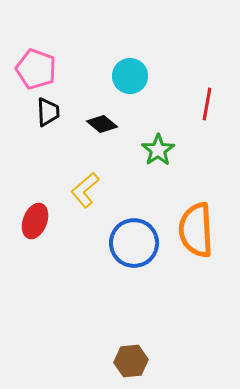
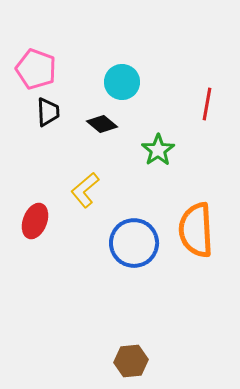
cyan circle: moved 8 px left, 6 px down
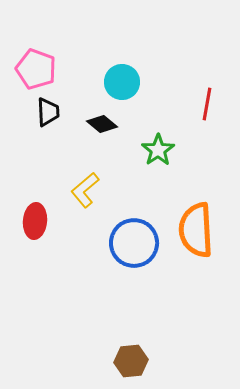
red ellipse: rotated 16 degrees counterclockwise
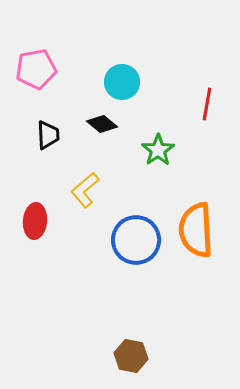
pink pentagon: rotated 30 degrees counterclockwise
black trapezoid: moved 23 px down
blue circle: moved 2 px right, 3 px up
brown hexagon: moved 5 px up; rotated 16 degrees clockwise
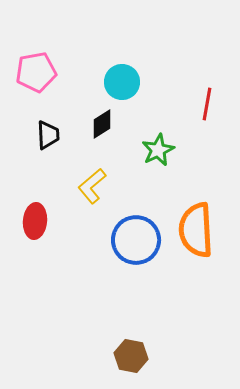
pink pentagon: moved 3 px down
black diamond: rotated 72 degrees counterclockwise
green star: rotated 8 degrees clockwise
yellow L-shape: moved 7 px right, 4 px up
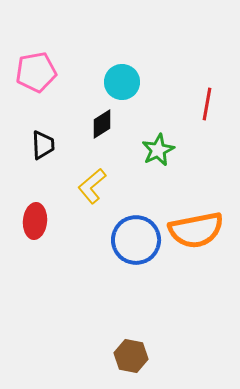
black trapezoid: moved 5 px left, 10 px down
orange semicircle: rotated 98 degrees counterclockwise
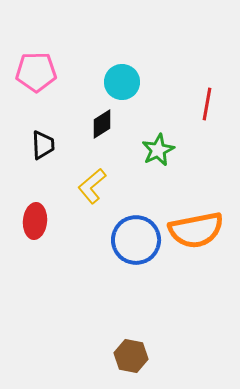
pink pentagon: rotated 9 degrees clockwise
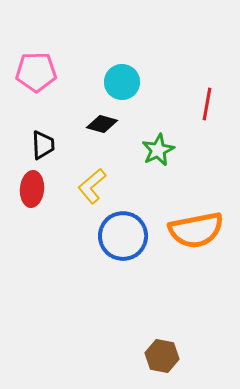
black diamond: rotated 48 degrees clockwise
red ellipse: moved 3 px left, 32 px up
blue circle: moved 13 px left, 4 px up
brown hexagon: moved 31 px right
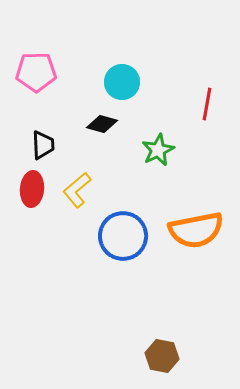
yellow L-shape: moved 15 px left, 4 px down
